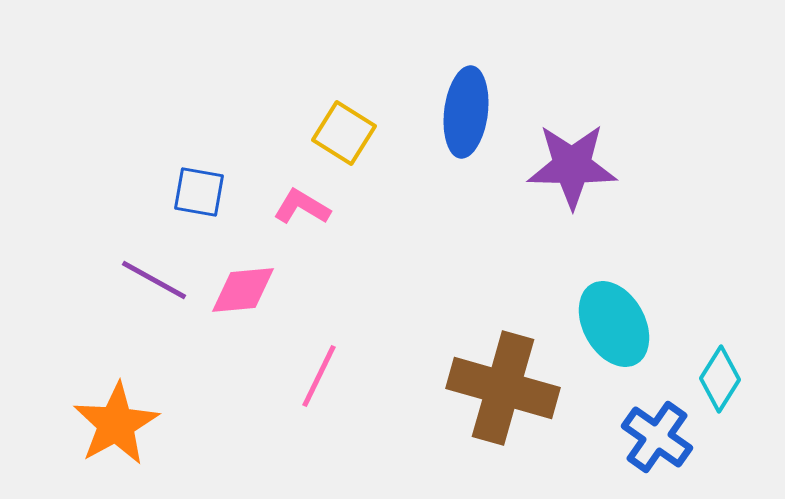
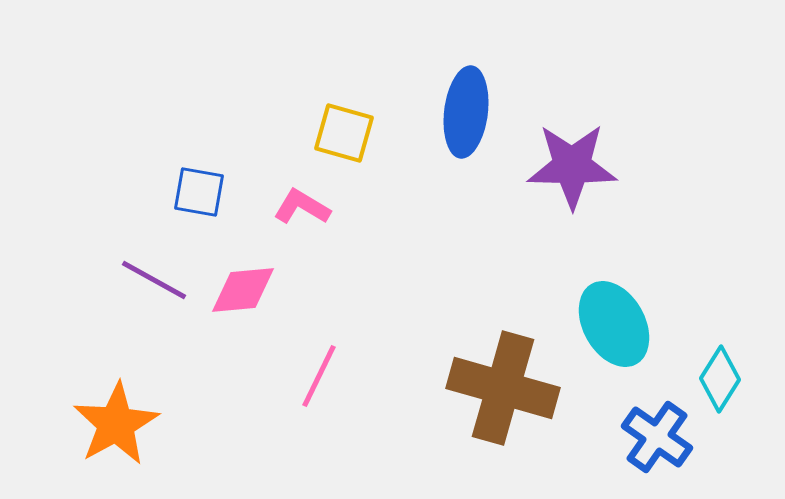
yellow square: rotated 16 degrees counterclockwise
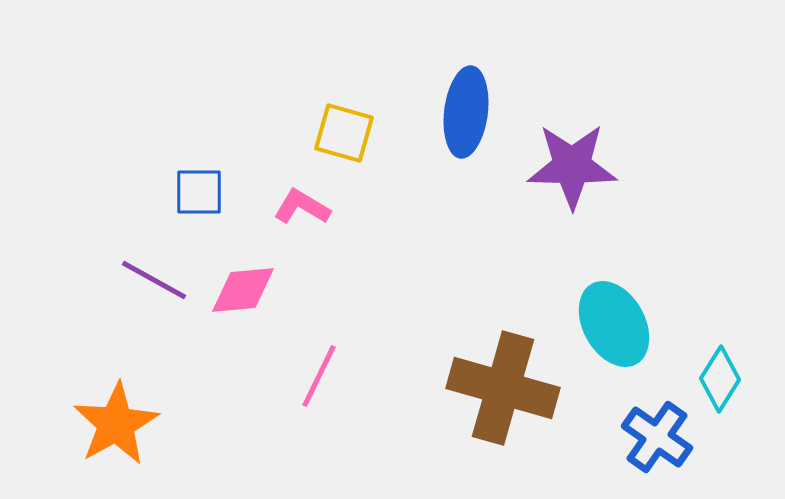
blue square: rotated 10 degrees counterclockwise
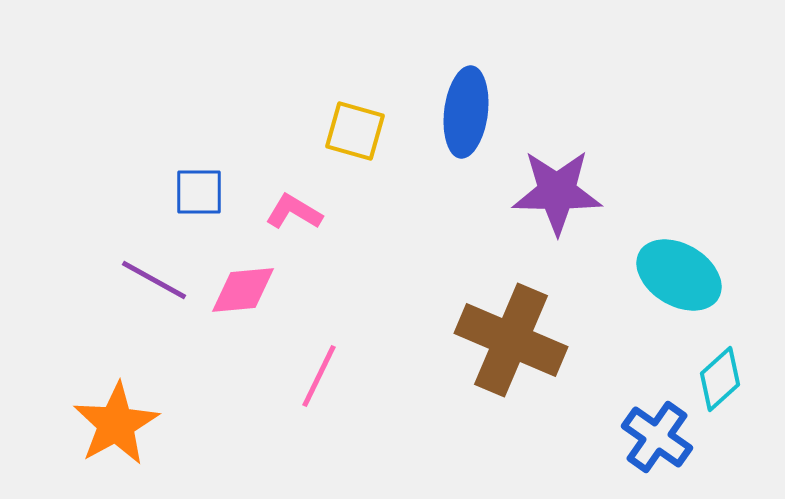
yellow square: moved 11 px right, 2 px up
purple star: moved 15 px left, 26 px down
pink L-shape: moved 8 px left, 5 px down
cyan ellipse: moved 65 px right, 49 px up; rotated 30 degrees counterclockwise
cyan diamond: rotated 16 degrees clockwise
brown cross: moved 8 px right, 48 px up; rotated 7 degrees clockwise
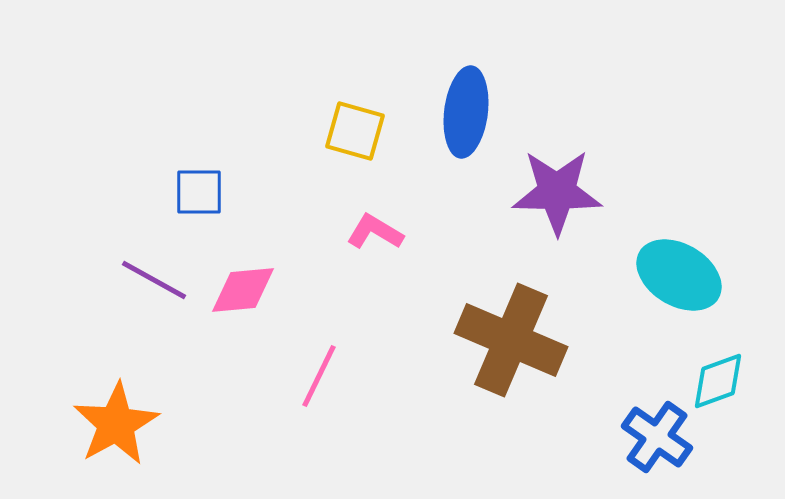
pink L-shape: moved 81 px right, 20 px down
cyan diamond: moved 2 px left, 2 px down; rotated 22 degrees clockwise
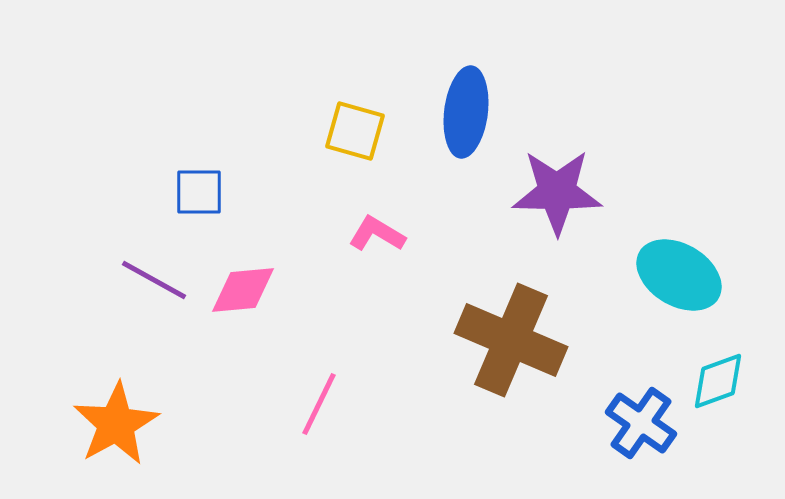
pink L-shape: moved 2 px right, 2 px down
pink line: moved 28 px down
blue cross: moved 16 px left, 14 px up
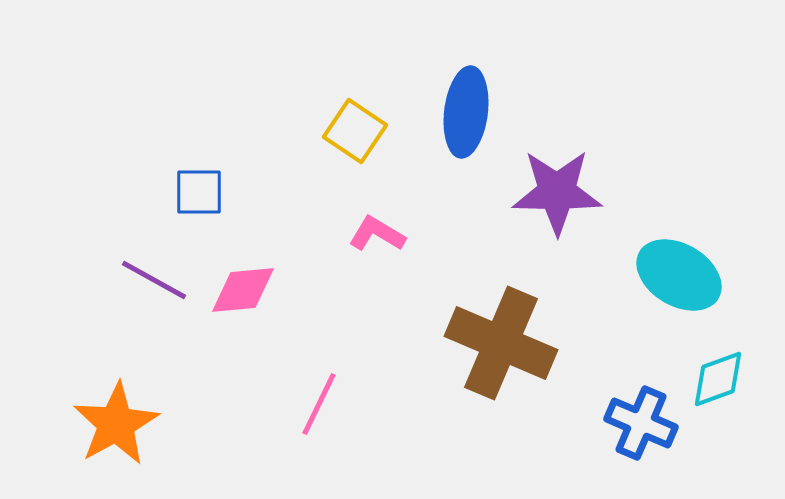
yellow square: rotated 18 degrees clockwise
brown cross: moved 10 px left, 3 px down
cyan diamond: moved 2 px up
blue cross: rotated 12 degrees counterclockwise
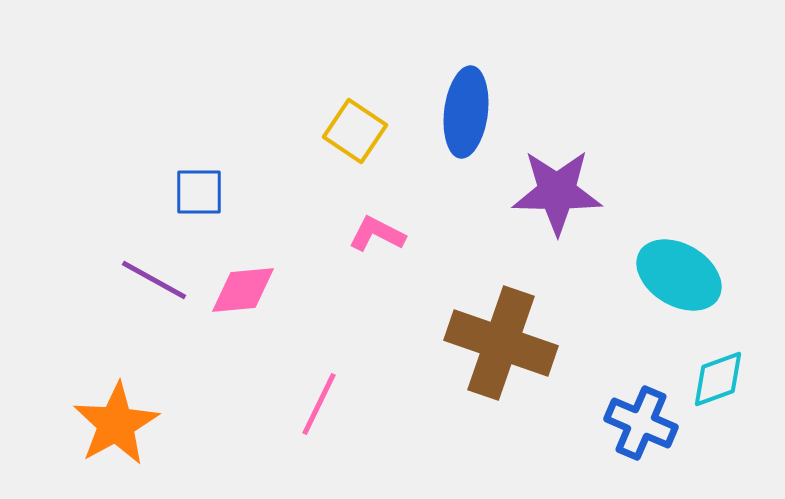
pink L-shape: rotated 4 degrees counterclockwise
brown cross: rotated 4 degrees counterclockwise
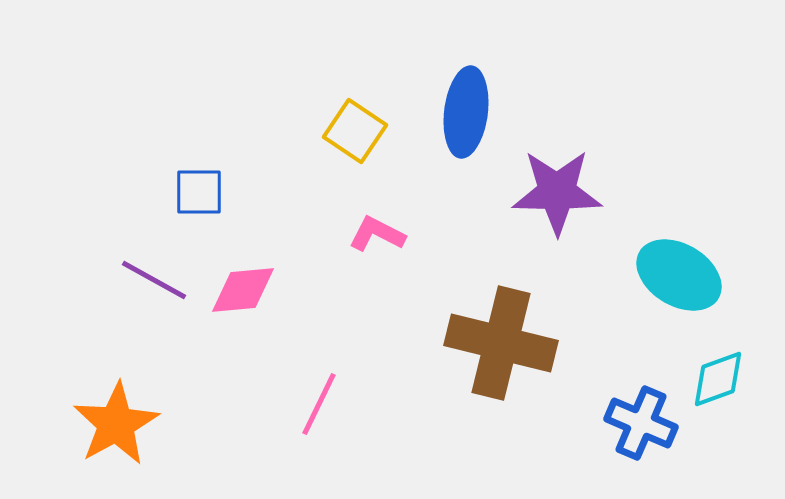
brown cross: rotated 5 degrees counterclockwise
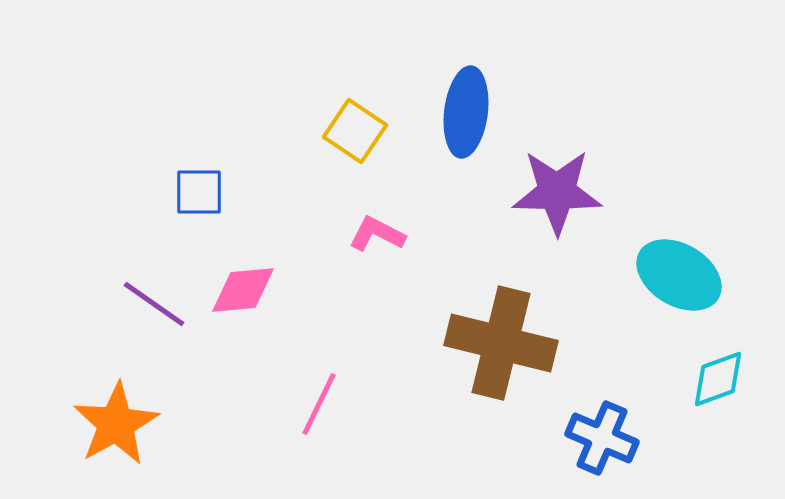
purple line: moved 24 px down; rotated 6 degrees clockwise
blue cross: moved 39 px left, 15 px down
